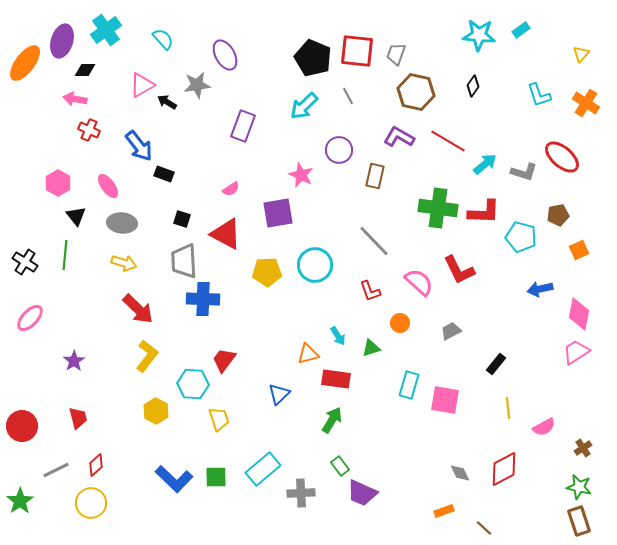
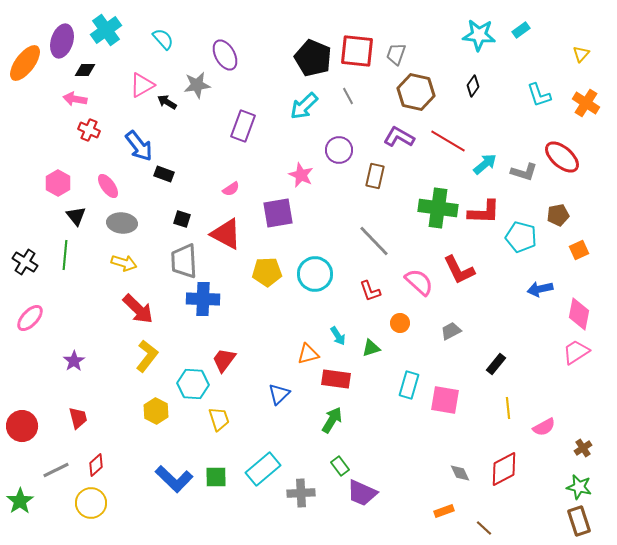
cyan circle at (315, 265): moved 9 px down
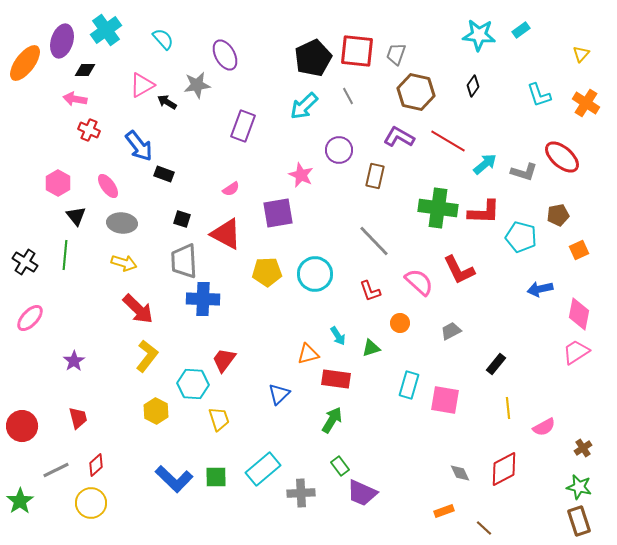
black pentagon at (313, 58): rotated 24 degrees clockwise
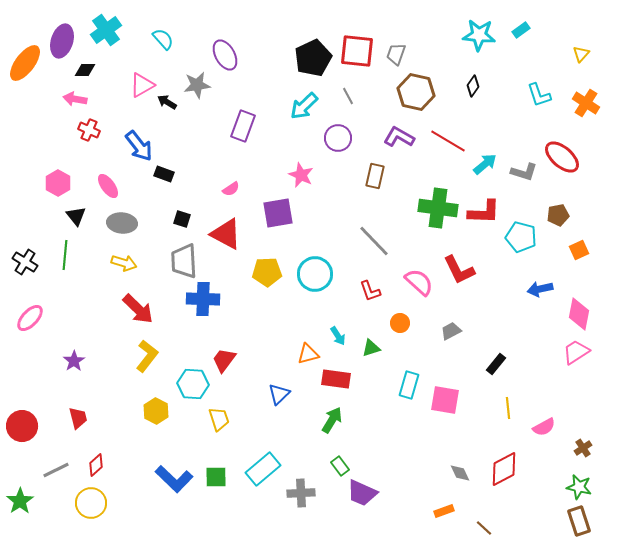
purple circle at (339, 150): moved 1 px left, 12 px up
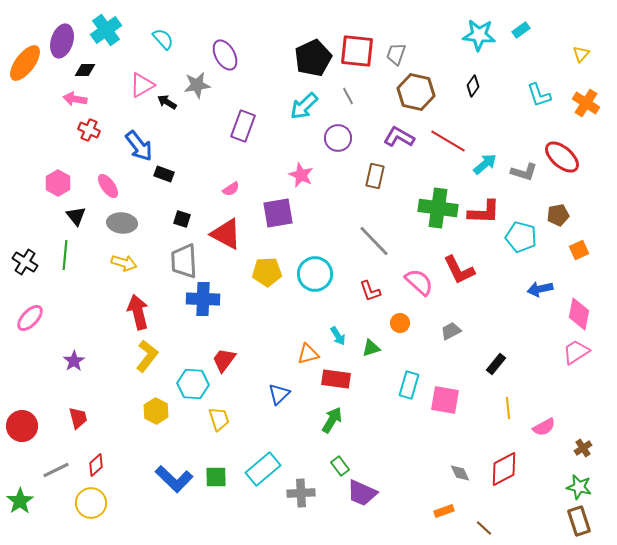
red arrow at (138, 309): moved 3 px down; rotated 148 degrees counterclockwise
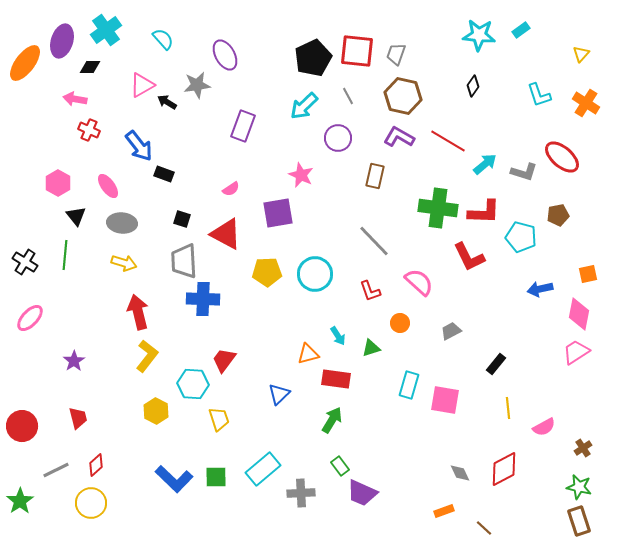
black diamond at (85, 70): moved 5 px right, 3 px up
brown hexagon at (416, 92): moved 13 px left, 4 px down
orange square at (579, 250): moved 9 px right, 24 px down; rotated 12 degrees clockwise
red L-shape at (459, 270): moved 10 px right, 13 px up
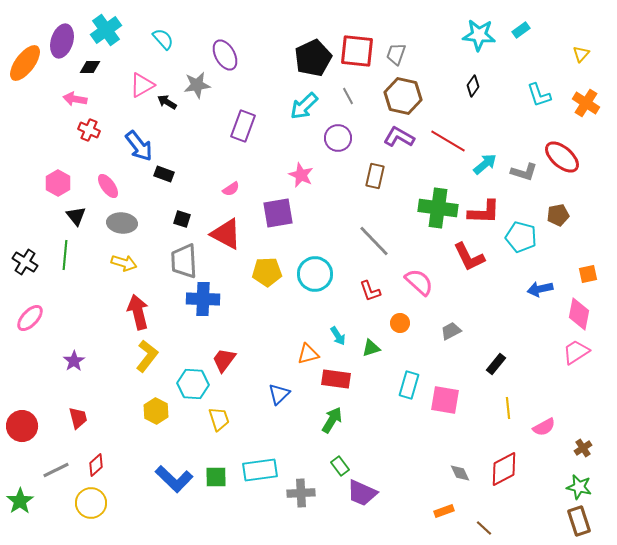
cyan rectangle at (263, 469): moved 3 px left, 1 px down; rotated 32 degrees clockwise
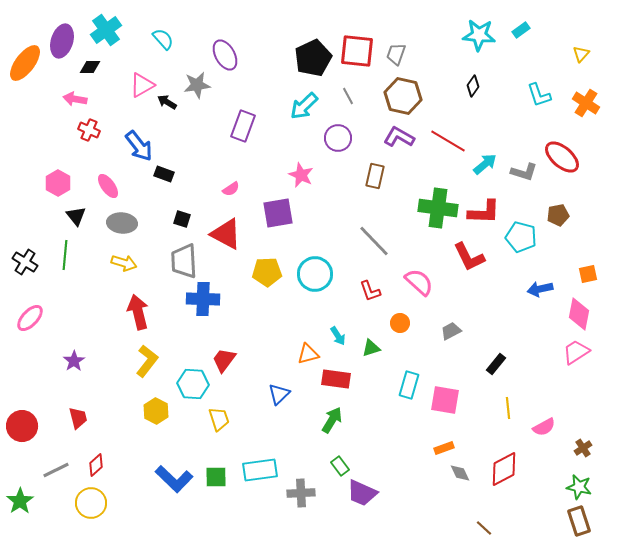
yellow L-shape at (147, 356): moved 5 px down
orange rectangle at (444, 511): moved 63 px up
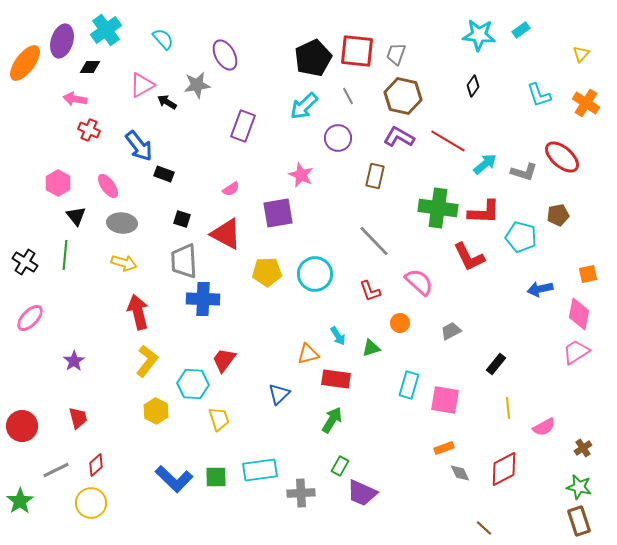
green rectangle at (340, 466): rotated 66 degrees clockwise
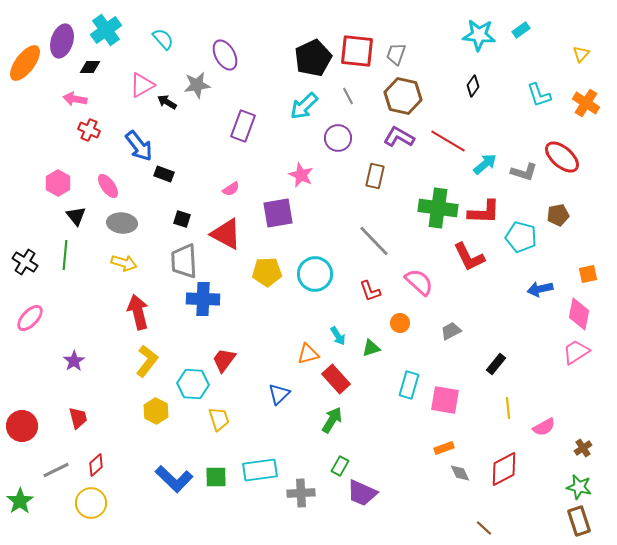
red rectangle at (336, 379): rotated 40 degrees clockwise
